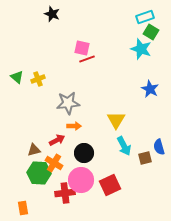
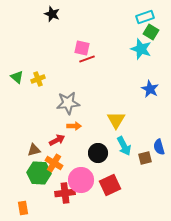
black circle: moved 14 px right
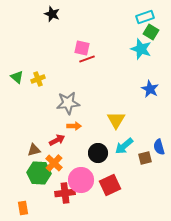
cyan arrow: rotated 78 degrees clockwise
orange cross: rotated 12 degrees clockwise
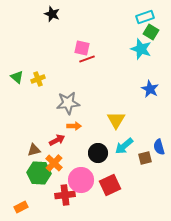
red cross: moved 2 px down
orange rectangle: moved 2 px left, 1 px up; rotated 72 degrees clockwise
